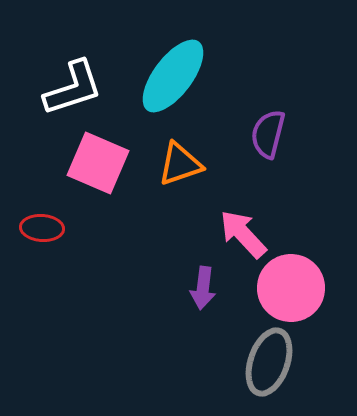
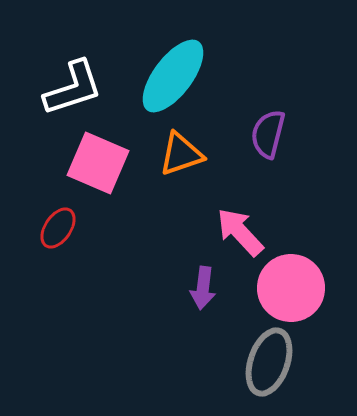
orange triangle: moved 1 px right, 10 px up
red ellipse: moved 16 px right; rotated 60 degrees counterclockwise
pink arrow: moved 3 px left, 2 px up
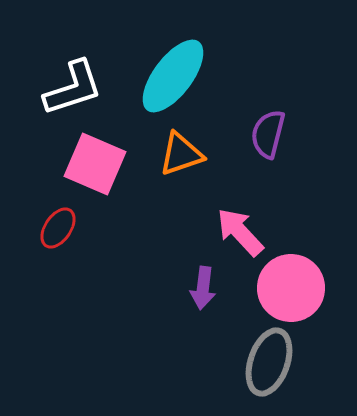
pink square: moved 3 px left, 1 px down
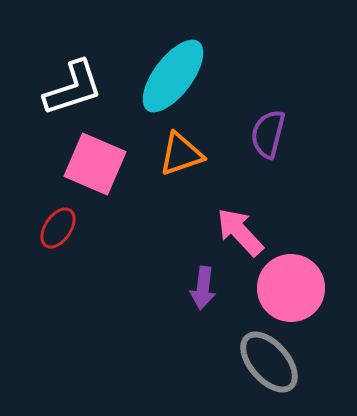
gray ellipse: rotated 60 degrees counterclockwise
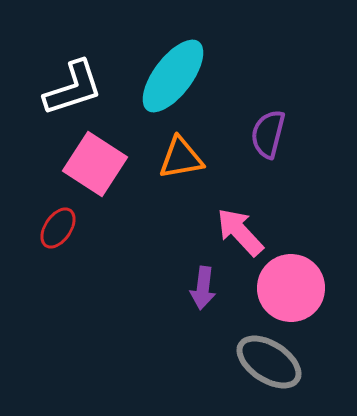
orange triangle: moved 4 px down; rotated 9 degrees clockwise
pink square: rotated 10 degrees clockwise
gray ellipse: rotated 16 degrees counterclockwise
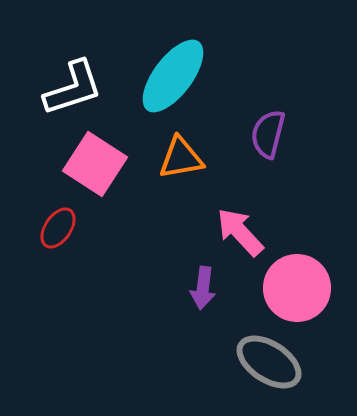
pink circle: moved 6 px right
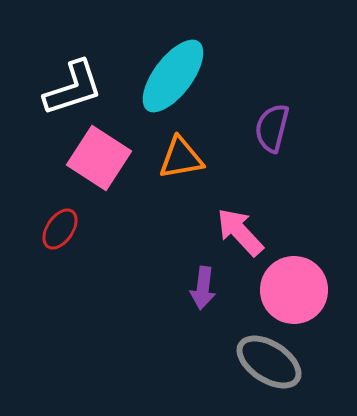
purple semicircle: moved 4 px right, 6 px up
pink square: moved 4 px right, 6 px up
red ellipse: moved 2 px right, 1 px down
pink circle: moved 3 px left, 2 px down
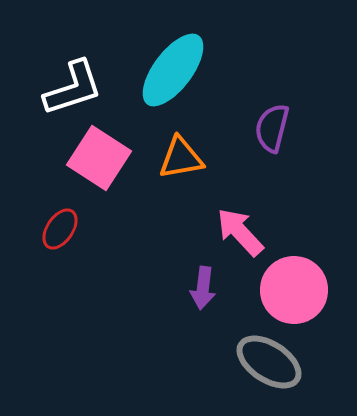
cyan ellipse: moved 6 px up
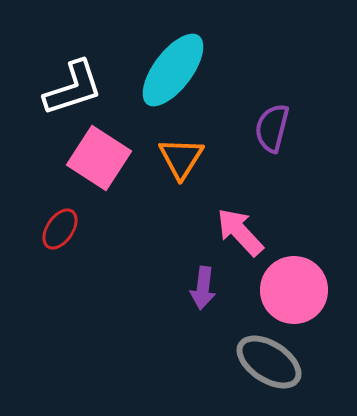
orange triangle: rotated 48 degrees counterclockwise
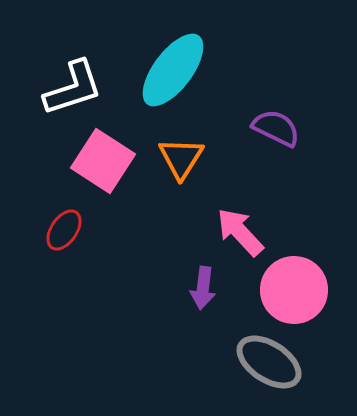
purple semicircle: moved 4 px right; rotated 102 degrees clockwise
pink square: moved 4 px right, 3 px down
red ellipse: moved 4 px right, 1 px down
